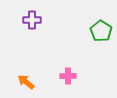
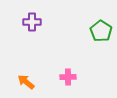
purple cross: moved 2 px down
pink cross: moved 1 px down
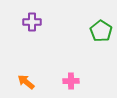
pink cross: moved 3 px right, 4 px down
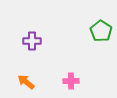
purple cross: moved 19 px down
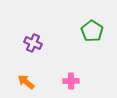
green pentagon: moved 9 px left
purple cross: moved 1 px right, 2 px down; rotated 24 degrees clockwise
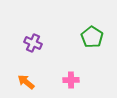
green pentagon: moved 6 px down
pink cross: moved 1 px up
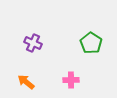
green pentagon: moved 1 px left, 6 px down
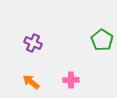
green pentagon: moved 11 px right, 3 px up
orange arrow: moved 5 px right
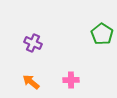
green pentagon: moved 6 px up
